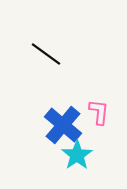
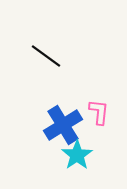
black line: moved 2 px down
blue cross: rotated 18 degrees clockwise
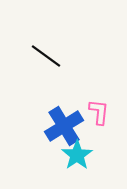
blue cross: moved 1 px right, 1 px down
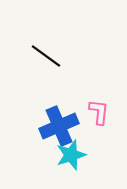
blue cross: moved 5 px left; rotated 9 degrees clockwise
cyan star: moved 6 px left; rotated 16 degrees clockwise
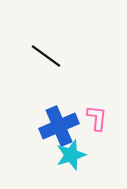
pink L-shape: moved 2 px left, 6 px down
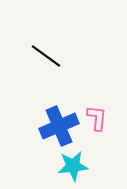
cyan star: moved 2 px right, 11 px down; rotated 12 degrees clockwise
